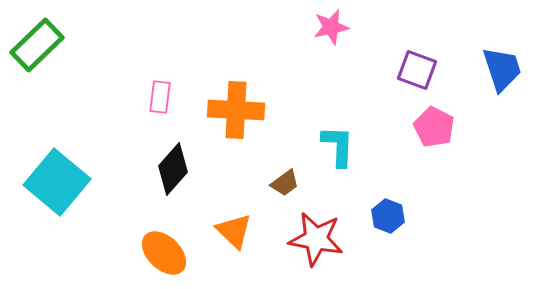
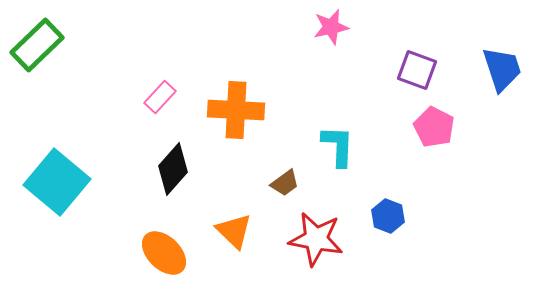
pink rectangle: rotated 36 degrees clockwise
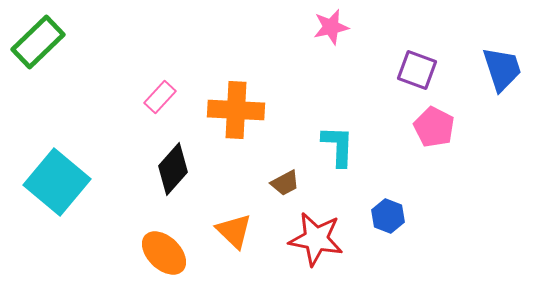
green rectangle: moved 1 px right, 3 px up
brown trapezoid: rotated 8 degrees clockwise
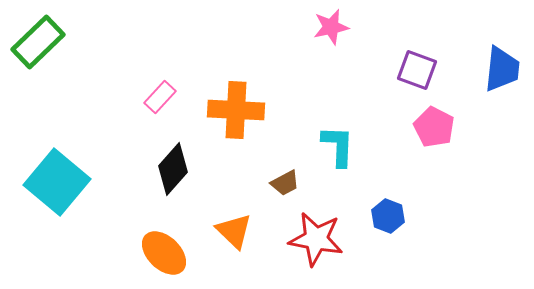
blue trapezoid: rotated 24 degrees clockwise
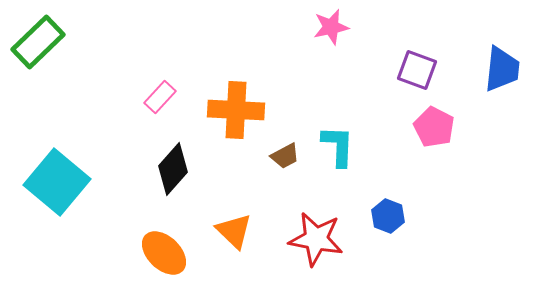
brown trapezoid: moved 27 px up
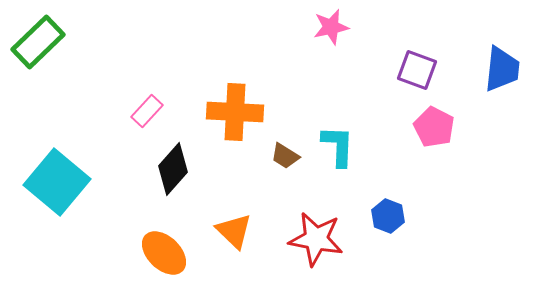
pink rectangle: moved 13 px left, 14 px down
orange cross: moved 1 px left, 2 px down
brown trapezoid: rotated 60 degrees clockwise
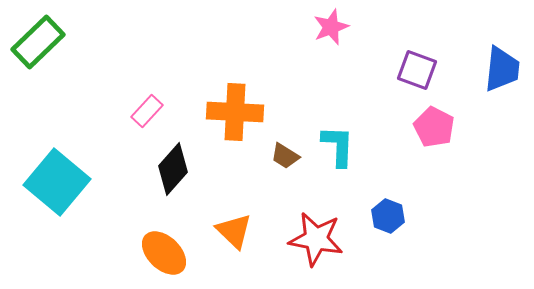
pink star: rotated 9 degrees counterclockwise
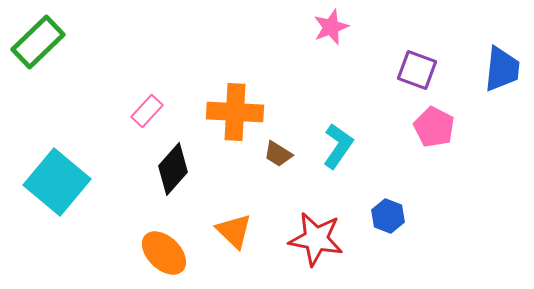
cyan L-shape: rotated 33 degrees clockwise
brown trapezoid: moved 7 px left, 2 px up
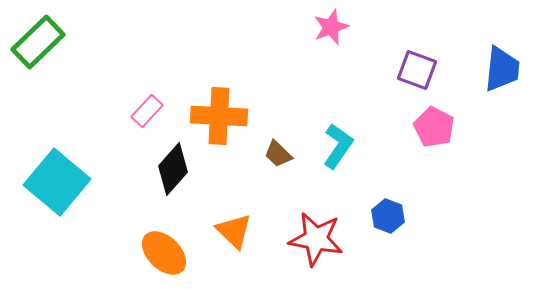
orange cross: moved 16 px left, 4 px down
brown trapezoid: rotated 12 degrees clockwise
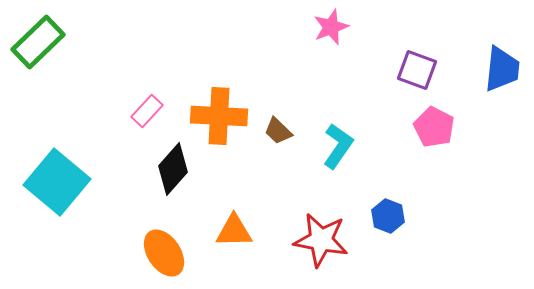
brown trapezoid: moved 23 px up
orange triangle: rotated 45 degrees counterclockwise
red star: moved 5 px right, 1 px down
orange ellipse: rotated 12 degrees clockwise
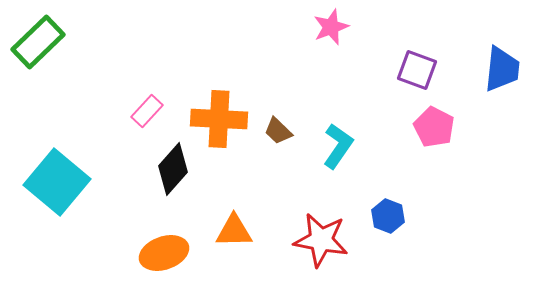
orange cross: moved 3 px down
orange ellipse: rotated 75 degrees counterclockwise
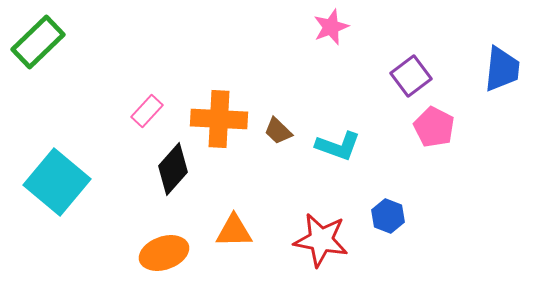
purple square: moved 6 px left, 6 px down; rotated 33 degrees clockwise
cyan L-shape: rotated 75 degrees clockwise
